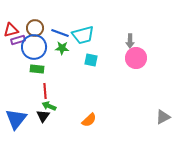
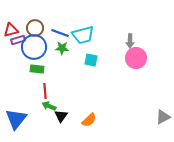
black triangle: moved 18 px right
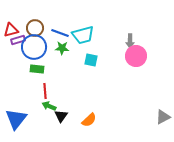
pink circle: moved 2 px up
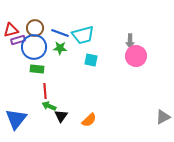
green star: moved 2 px left
